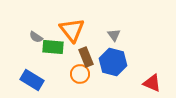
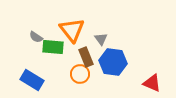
gray triangle: moved 13 px left, 4 px down
blue hexagon: rotated 8 degrees counterclockwise
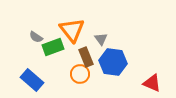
green rectangle: rotated 25 degrees counterclockwise
blue rectangle: rotated 10 degrees clockwise
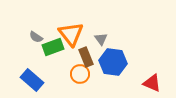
orange triangle: moved 1 px left, 4 px down
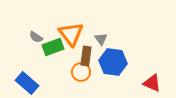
brown rectangle: moved 1 px up; rotated 30 degrees clockwise
orange circle: moved 1 px right, 2 px up
blue rectangle: moved 5 px left, 3 px down
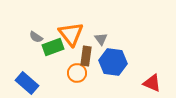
orange circle: moved 4 px left, 1 px down
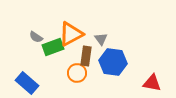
orange triangle: rotated 40 degrees clockwise
red triangle: rotated 12 degrees counterclockwise
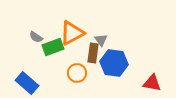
orange triangle: moved 1 px right, 1 px up
gray triangle: moved 1 px down
brown rectangle: moved 7 px right, 3 px up
blue hexagon: moved 1 px right, 1 px down
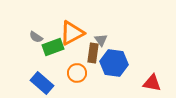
blue rectangle: moved 15 px right
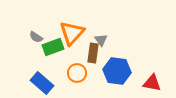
orange triangle: rotated 20 degrees counterclockwise
blue hexagon: moved 3 px right, 8 px down
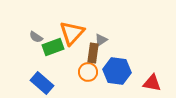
gray triangle: rotated 32 degrees clockwise
orange circle: moved 11 px right, 1 px up
